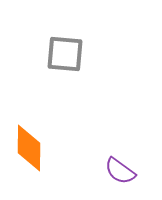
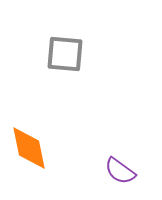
orange diamond: rotated 12 degrees counterclockwise
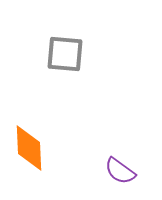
orange diamond: rotated 9 degrees clockwise
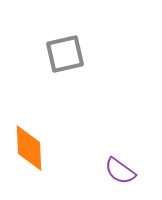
gray square: rotated 18 degrees counterclockwise
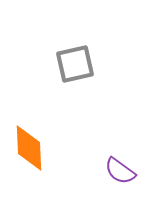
gray square: moved 10 px right, 10 px down
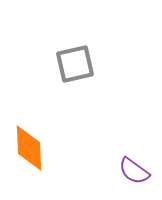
purple semicircle: moved 14 px right
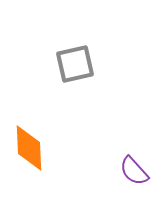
purple semicircle: rotated 12 degrees clockwise
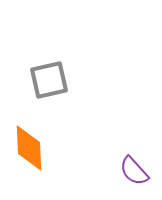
gray square: moved 26 px left, 16 px down
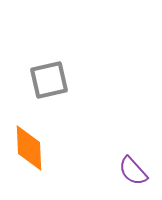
purple semicircle: moved 1 px left
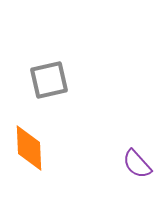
purple semicircle: moved 4 px right, 7 px up
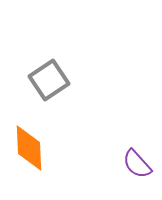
gray square: rotated 21 degrees counterclockwise
